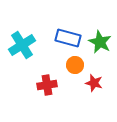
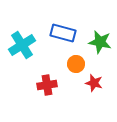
blue rectangle: moved 5 px left, 5 px up
green star: rotated 15 degrees counterclockwise
orange circle: moved 1 px right, 1 px up
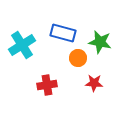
orange circle: moved 2 px right, 6 px up
red star: rotated 12 degrees counterclockwise
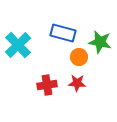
cyan cross: moved 4 px left; rotated 12 degrees counterclockwise
orange circle: moved 1 px right, 1 px up
red star: moved 17 px left
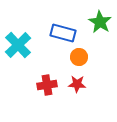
green star: moved 20 px up; rotated 20 degrees clockwise
red star: moved 1 px down
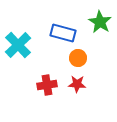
orange circle: moved 1 px left, 1 px down
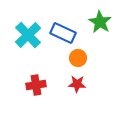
blue rectangle: rotated 10 degrees clockwise
cyan cross: moved 10 px right, 10 px up
red cross: moved 11 px left
